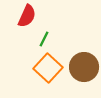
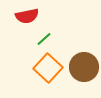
red semicircle: rotated 55 degrees clockwise
green line: rotated 21 degrees clockwise
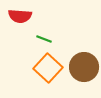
red semicircle: moved 7 px left; rotated 15 degrees clockwise
green line: rotated 63 degrees clockwise
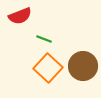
red semicircle: rotated 25 degrees counterclockwise
brown circle: moved 1 px left, 1 px up
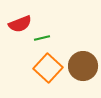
red semicircle: moved 8 px down
green line: moved 2 px left, 1 px up; rotated 35 degrees counterclockwise
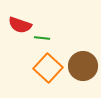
red semicircle: moved 1 px down; rotated 40 degrees clockwise
green line: rotated 21 degrees clockwise
